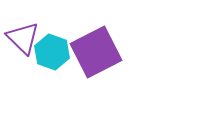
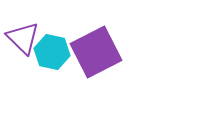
cyan hexagon: rotated 8 degrees counterclockwise
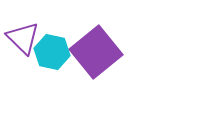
purple square: rotated 12 degrees counterclockwise
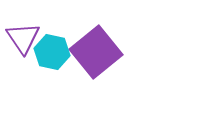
purple triangle: rotated 12 degrees clockwise
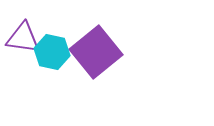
purple triangle: rotated 48 degrees counterclockwise
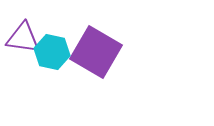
purple square: rotated 21 degrees counterclockwise
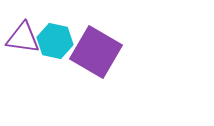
cyan hexagon: moved 3 px right, 11 px up
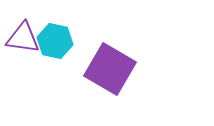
purple square: moved 14 px right, 17 px down
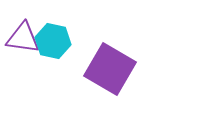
cyan hexagon: moved 2 px left
